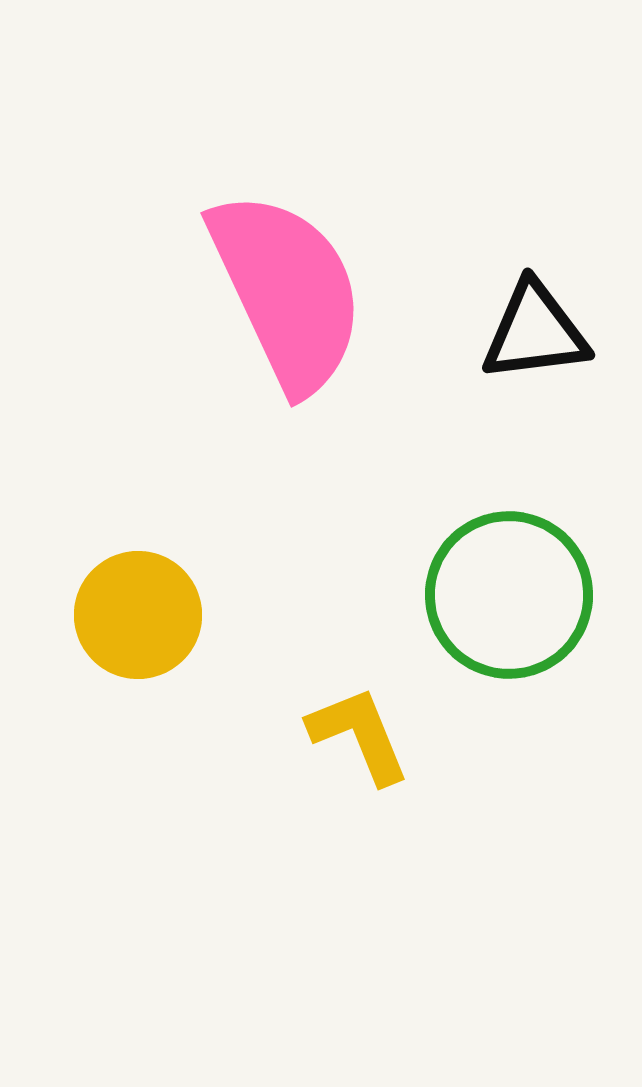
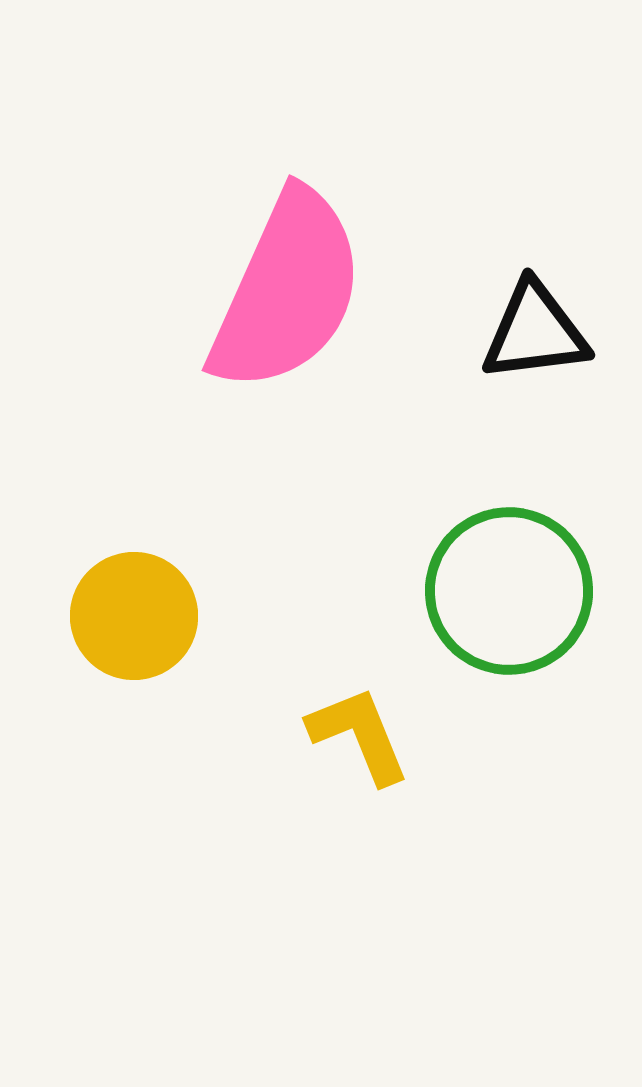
pink semicircle: rotated 49 degrees clockwise
green circle: moved 4 px up
yellow circle: moved 4 px left, 1 px down
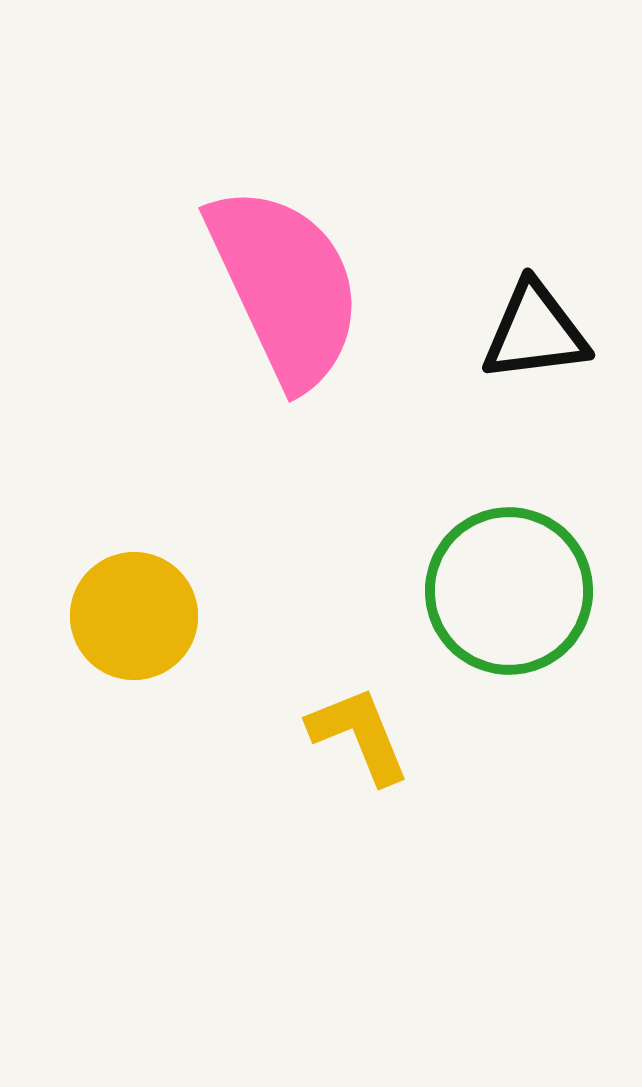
pink semicircle: moved 2 px left, 5 px up; rotated 49 degrees counterclockwise
